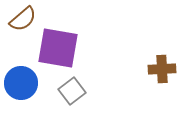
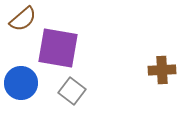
brown cross: moved 1 px down
gray square: rotated 16 degrees counterclockwise
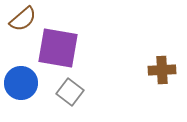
gray square: moved 2 px left, 1 px down
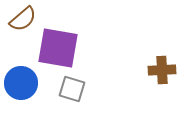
gray square: moved 2 px right, 3 px up; rotated 20 degrees counterclockwise
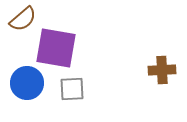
purple square: moved 2 px left
blue circle: moved 6 px right
gray square: rotated 20 degrees counterclockwise
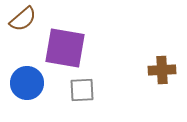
purple square: moved 9 px right
gray square: moved 10 px right, 1 px down
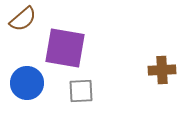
gray square: moved 1 px left, 1 px down
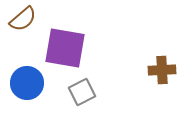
gray square: moved 1 px right, 1 px down; rotated 24 degrees counterclockwise
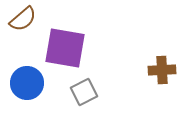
gray square: moved 2 px right
